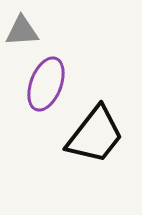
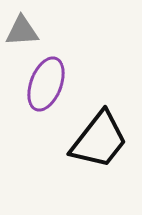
black trapezoid: moved 4 px right, 5 px down
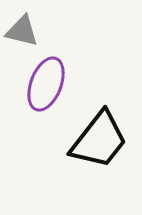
gray triangle: rotated 18 degrees clockwise
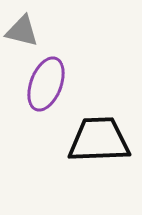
black trapezoid: rotated 130 degrees counterclockwise
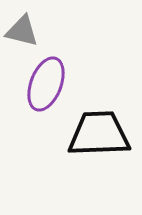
black trapezoid: moved 6 px up
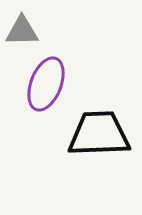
gray triangle: rotated 15 degrees counterclockwise
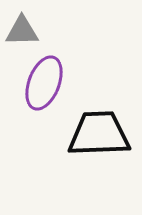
purple ellipse: moved 2 px left, 1 px up
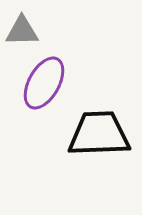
purple ellipse: rotated 8 degrees clockwise
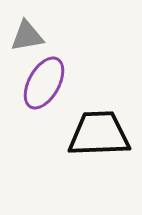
gray triangle: moved 5 px right, 5 px down; rotated 9 degrees counterclockwise
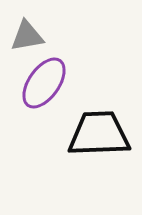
purple ellipse: rotated 6 degrees clockwise
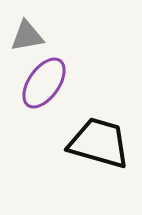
black trapezoid: moved 9 px down; rotated 18 degrees clockwise
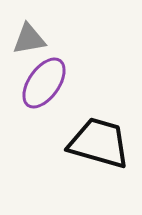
gray triangle: moved 2 px right, 3 px down
